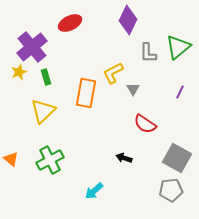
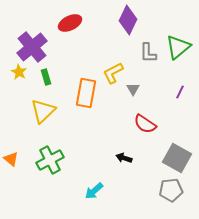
yellow star: rotated 21 degrees counterclockwise
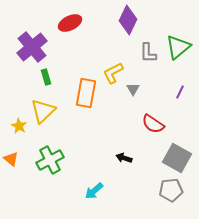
yellow star: moved 54 px down
red semicircle: moved 8 px right
